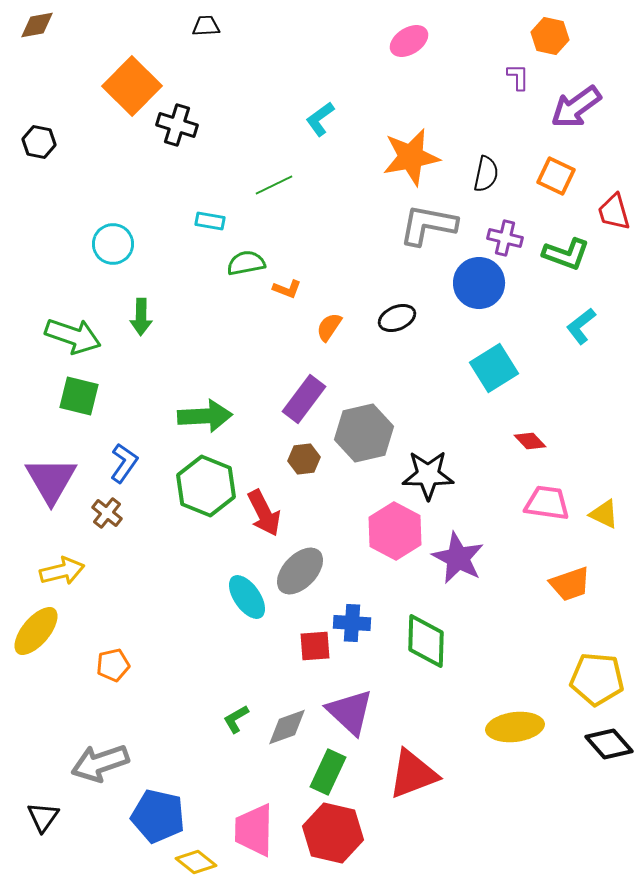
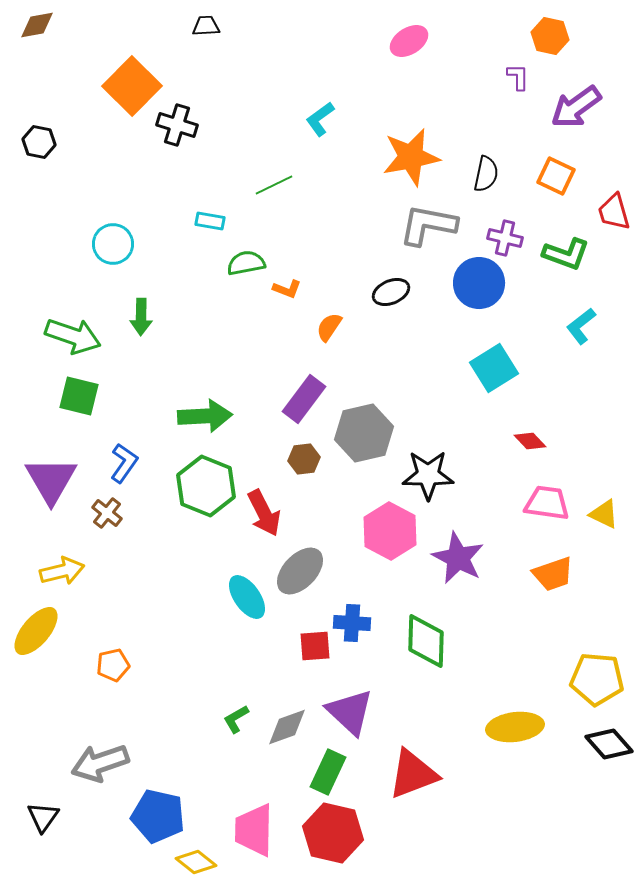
black ellipse at (397, 318): moved 6 px left, 26 px up
pink hexagon at (395, 531): moved 5 px left
orange trapezoid at (570, 584): moved 17 px left, 10 px up
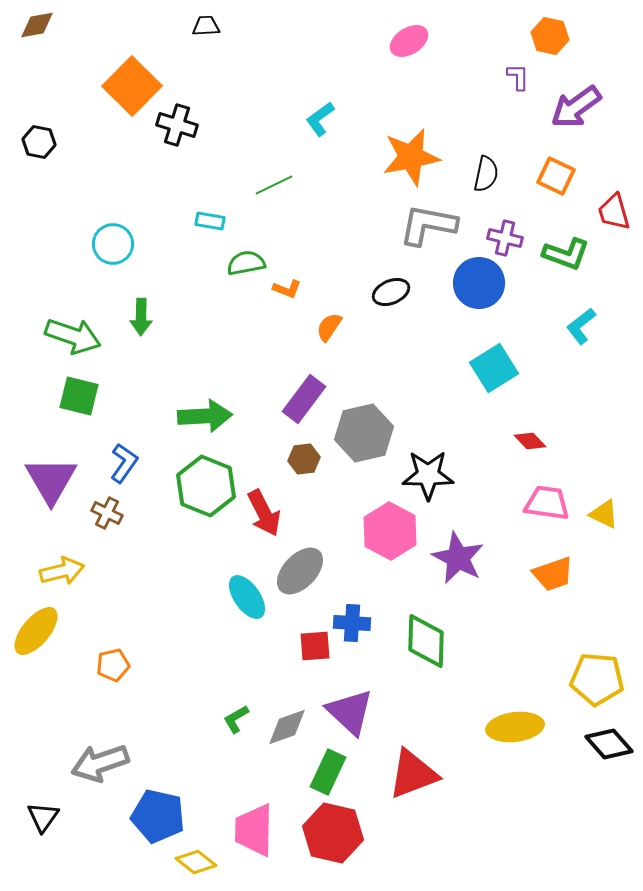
brown cross at (107, 513): rotated 12 degrees counterclockwise
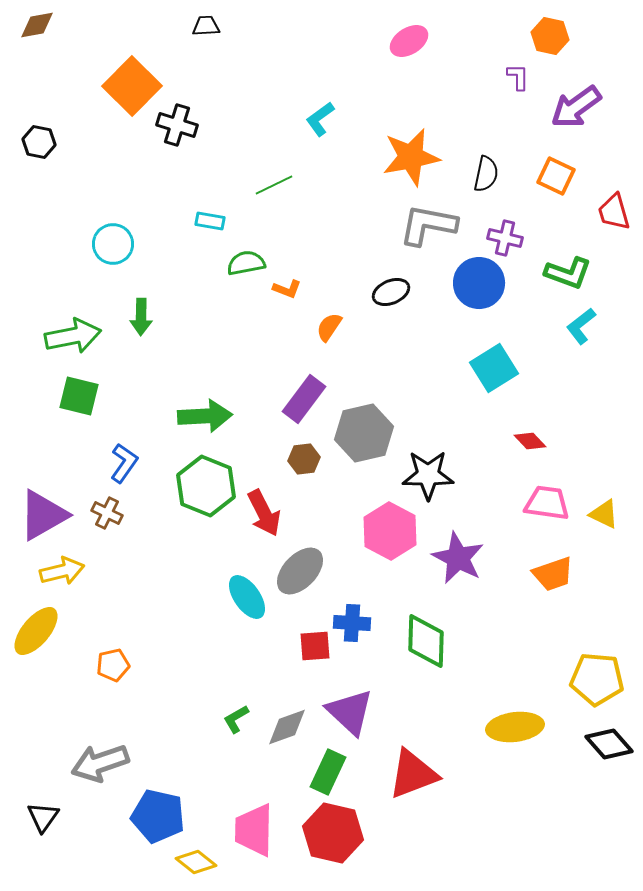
green L-shape at (566, 254): moved 2 px right, 19 px down
green arrow at (73, 336): rotated 30 degrees counterclockwise
purple triangle at (51, 480): moved 8 px left, 35 px down; rotated 30 degrees clockwise
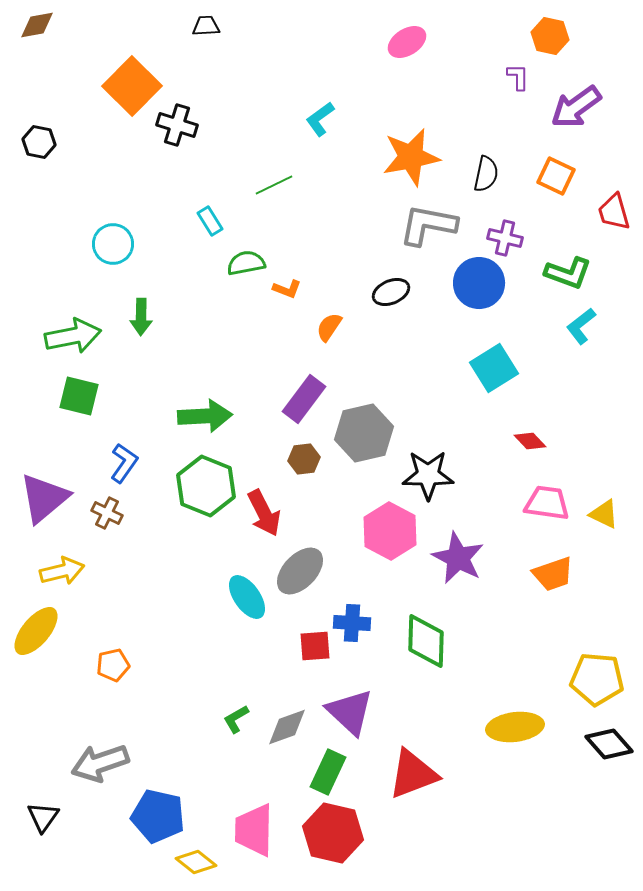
pink ellipse at (409, 41): moved 2 px left, 1 px down
cyan rectangle at (210, 221): rotated 48 degrees clockwise
purple triangle at (43, 515): moved 1 px right, 17 px up; rotated 10 degrees counterclockwise
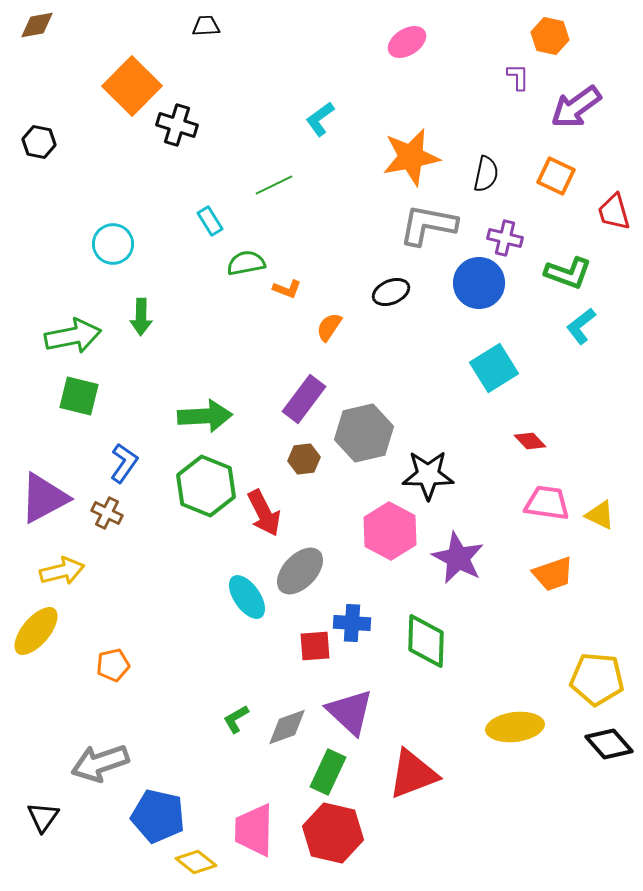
purple triangle at (44, 498): rotated 12 degrees clockwise
yellow triangle at (604, 514): moved 4 px left, 1 px down
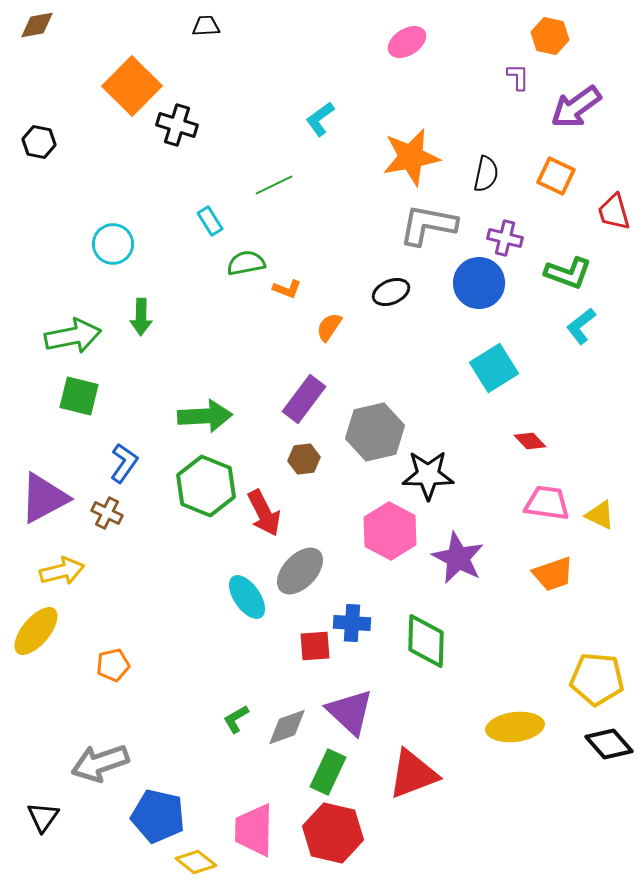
gray hexagon at (364, 433): moved 11 px right, 1 px up
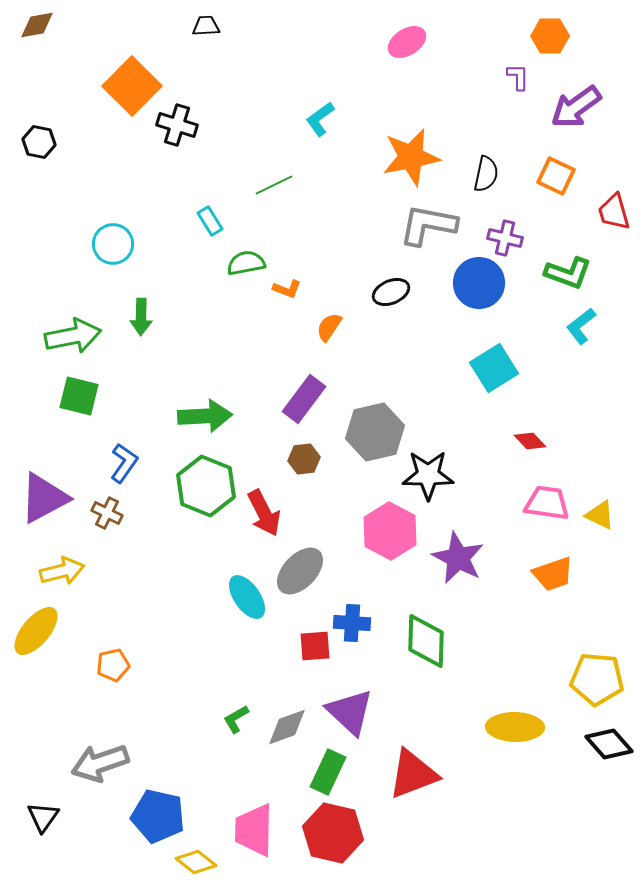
orange hexagon at (550, 36): rotated 12 degrees counterclockwise
yellow ellipse at (515, 727): rotated 8 degrees clockwise
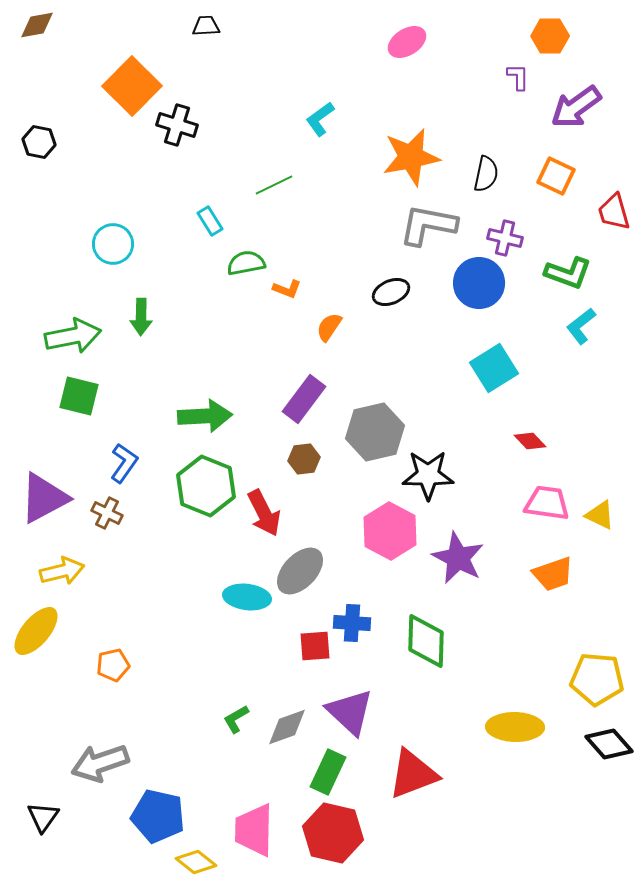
cyan ellipse at (247, 597): rotated 48 degrees counterclockwise
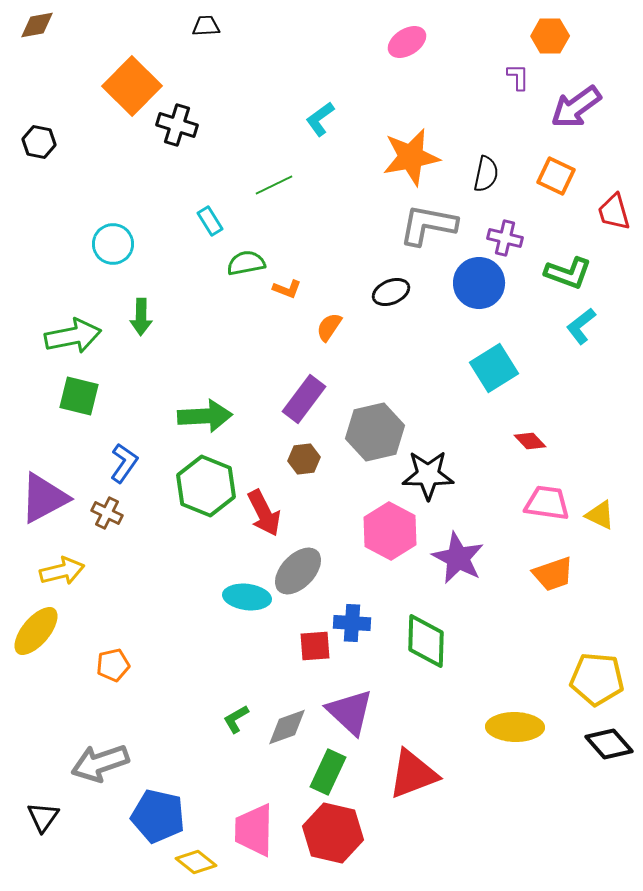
gray ellipse at (300, 571): moved 2 px left
